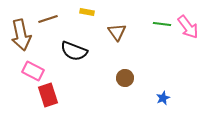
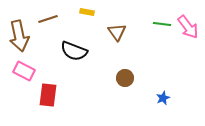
brown arrow: moved 2 px left, 1 px down
pink rectangle: moved 9 px left
red rectangle: rotated 25 degrees clockwise
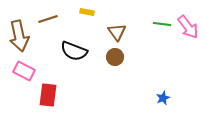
brown circle: moved 10 px left, 21 px up
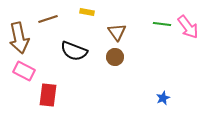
brown arrow: moved 2 px down
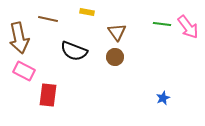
brown line: rotated 30 degrees clockwise
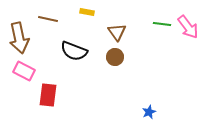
blue star: moved 14 px left, 14 px down
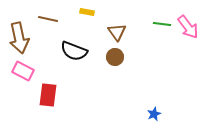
pink rectangle: moved 1 px left
blue star: moved 5 px right, 2 px down
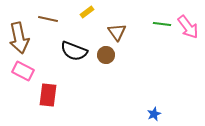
yellow rectangle: rotated 48 degrees counterclockwise
brown circle: moved 9 px left, 2 px up
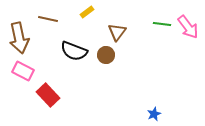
brown triangle: rotated 12 degrees clockwise
red rectangle: rotated 50 degrees counterclockwise
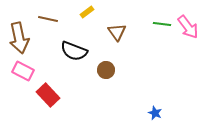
brown triangle: rotated 12 degrees counterclockwise
brown circle: moved 15 px down
blue star: moved 1 px right, 1 px up; rotated 24 degrees counterclockwise
